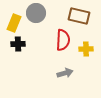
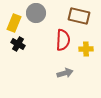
black cross: rotated 32 degrees clockwise
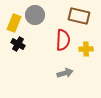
gray circle: moved 1 px left, 2 px down
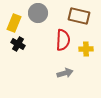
gray circle: moved 3 px right, 2 px up
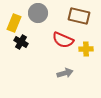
red semicircle: rotated 110 degrees clockwise
black cross: moved 3 px right, 2 px up
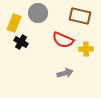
brown rectangle: moved 1 px right
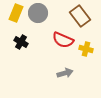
brown rectangle: rotated 40 degrees clockwise
yellow rectangle: moved 2 px right, 10 px up
yellow cross: rotated 16 degrees clockwise
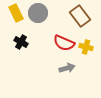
yellow rectangle: rotated 48 degrees counterclockwise
red semicircle: moved 1 px right, 3 px down
yellow cross: moved 2 px up
gray arrow: moved 2 px right, 5 px up
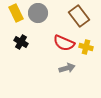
brown rectangle: moved 1 px left
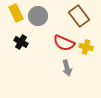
gray circle: moved 3 px down
gray arrow: rotated 91 degrees clockwise
